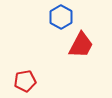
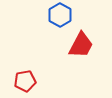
blue hexagon: moved 1 px left, 2 px up
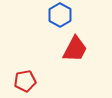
red trapezoid: moved 6 px left, 4 px down
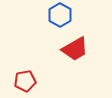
red trapezoid: rotated 32 degrees clockwise
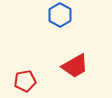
red trapezoid: moved 17 px down
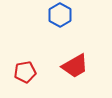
red pentagon: moved 9 px up
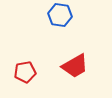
blue hexagon: rotated 20 degrees counterclockwise
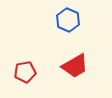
blue hexagon: moved 8 px right, 5 px down; rotated 15 degrees clockwise
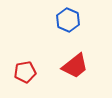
red trapezoid: rotated 8 degrees counterclockwise
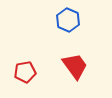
red trapezoid: rotated 88 degrees counterclockwise
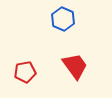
blue hexagon: moved 5 px left, 1 px up
